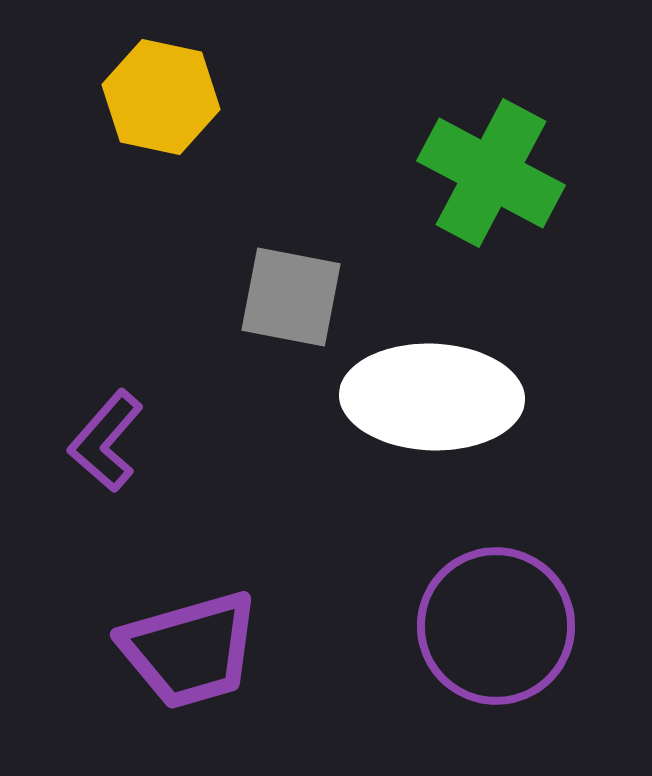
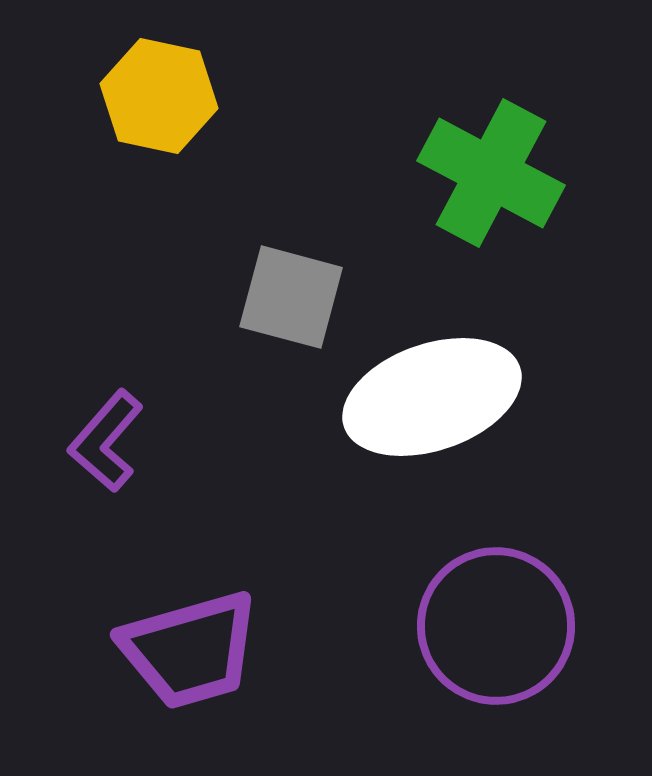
yellow hexagon: moved 2 px left, 1 px up
gray square: rotated 4 degrees clockwise
white ellipse: rotated 21 degrees counterclockwise
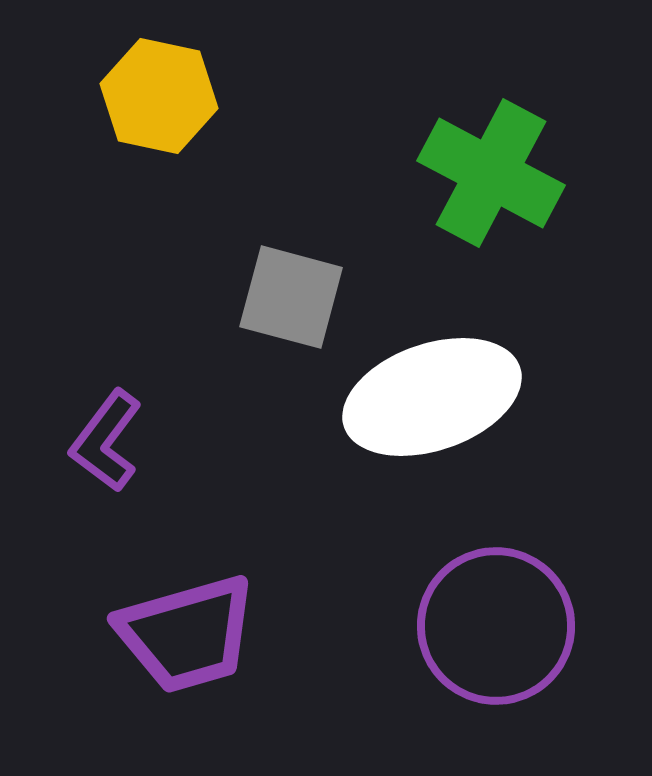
purple L-shape: rotated 4 degrees counterclockwise
purple trapezoid: moved 3 px left, 16 px up
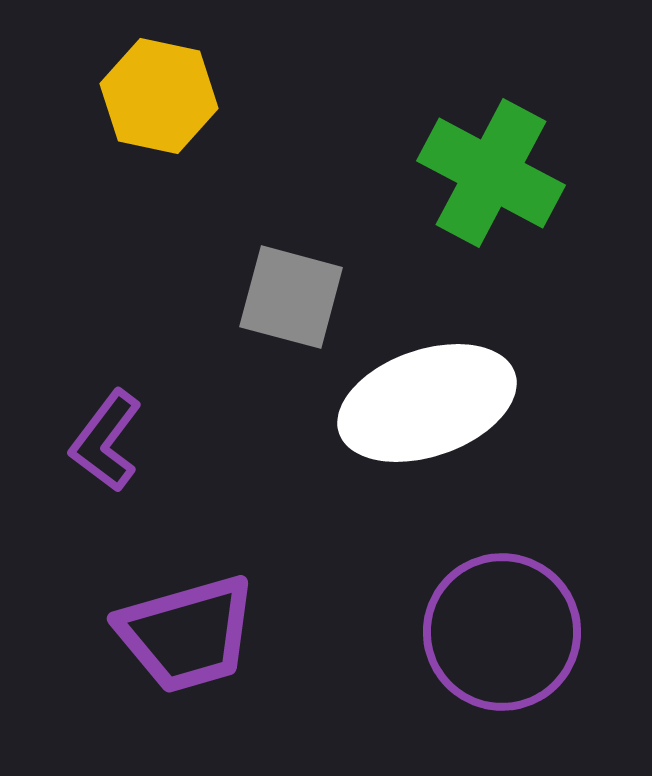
white ellipse: moved 5 px left, 6 px down
purple circle: moved 6 px right, 6 px down
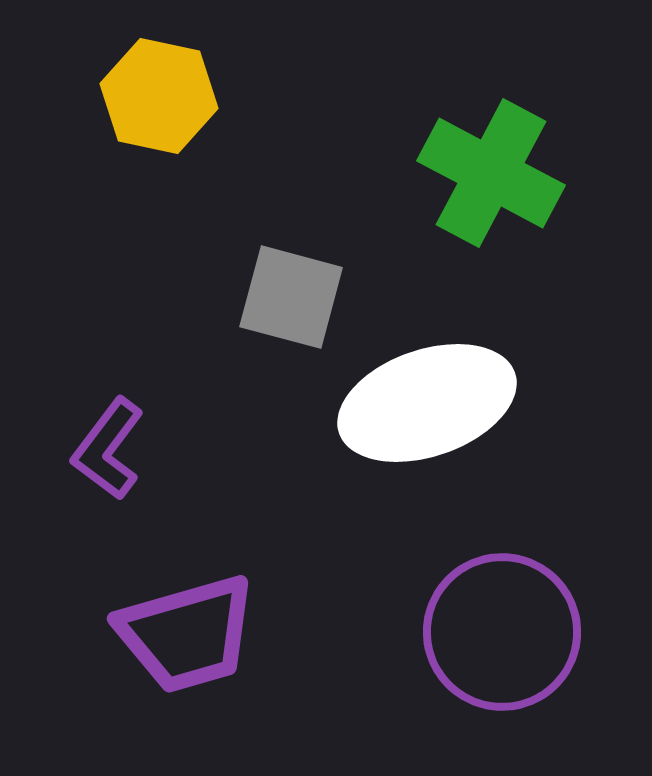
purple L-shape: moved 2 px right, 8 px down
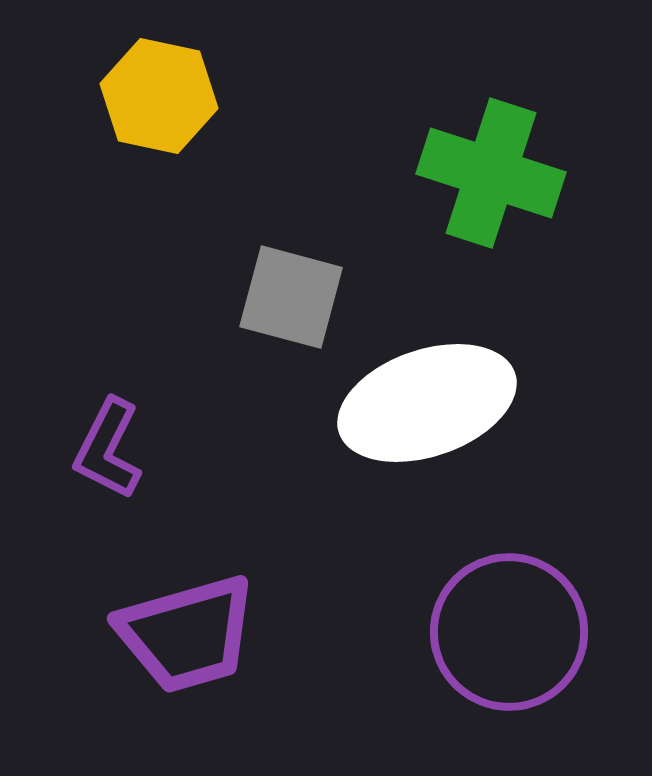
green cross: rotated 10 degrees counterclockwise
purple L-shape: rotated 10 degrees counterclockwise
purple circle: moved 7 px right
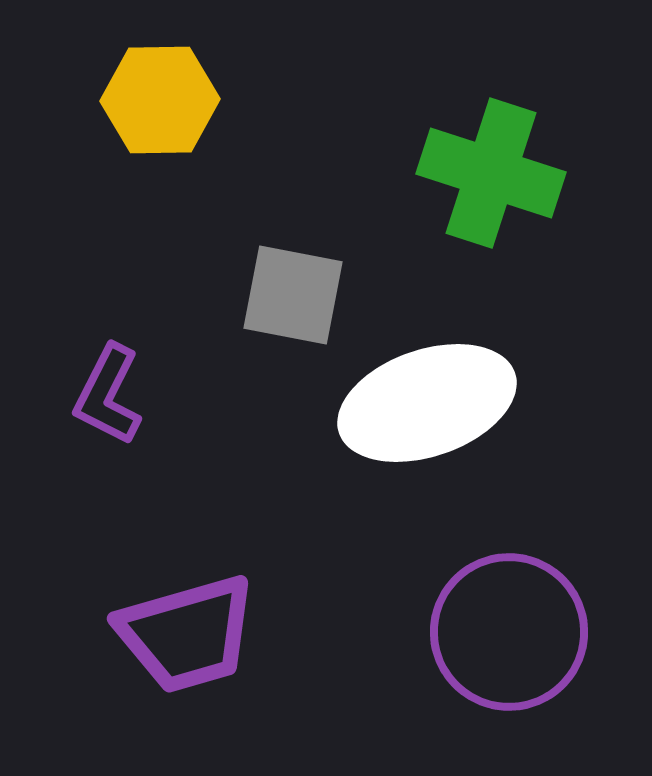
yellow hexagon: moved 1 px right, 4 px down; rotated 13 degrees counterclockwise
gray square: moved 2 px right, 2 px up; rotated 4 degrees counterclockwise
purple L-shape: moved 54 px up
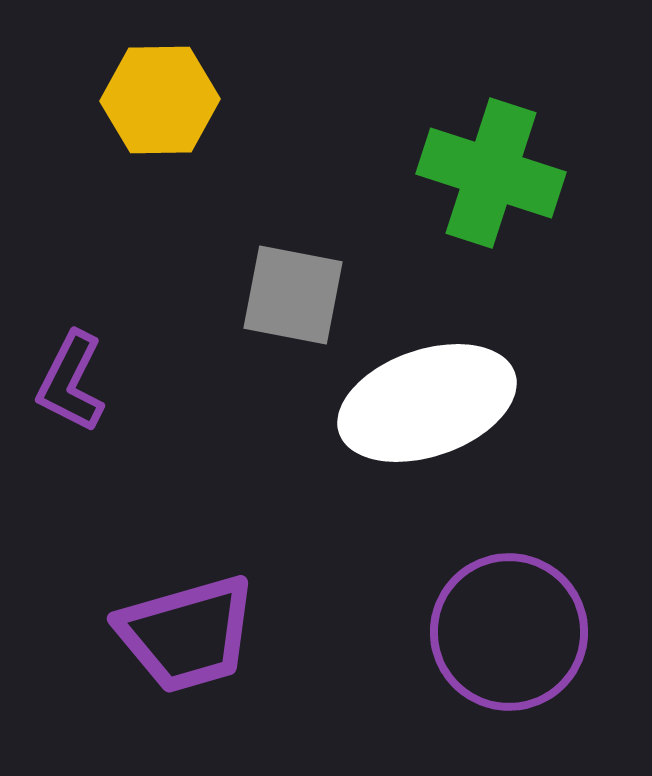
purple L-shape: moved 37 px left, 13 px up
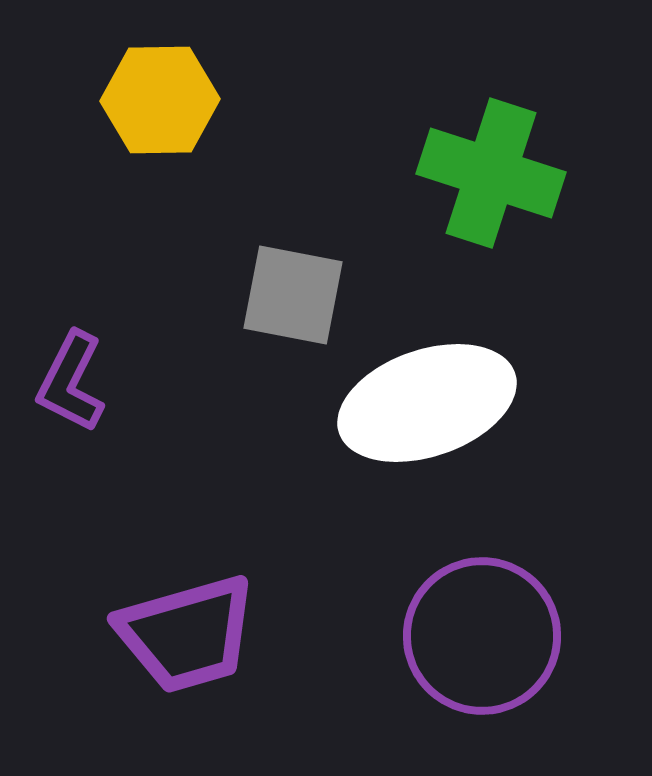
purple circle: moved 27 px left, 4 px down
